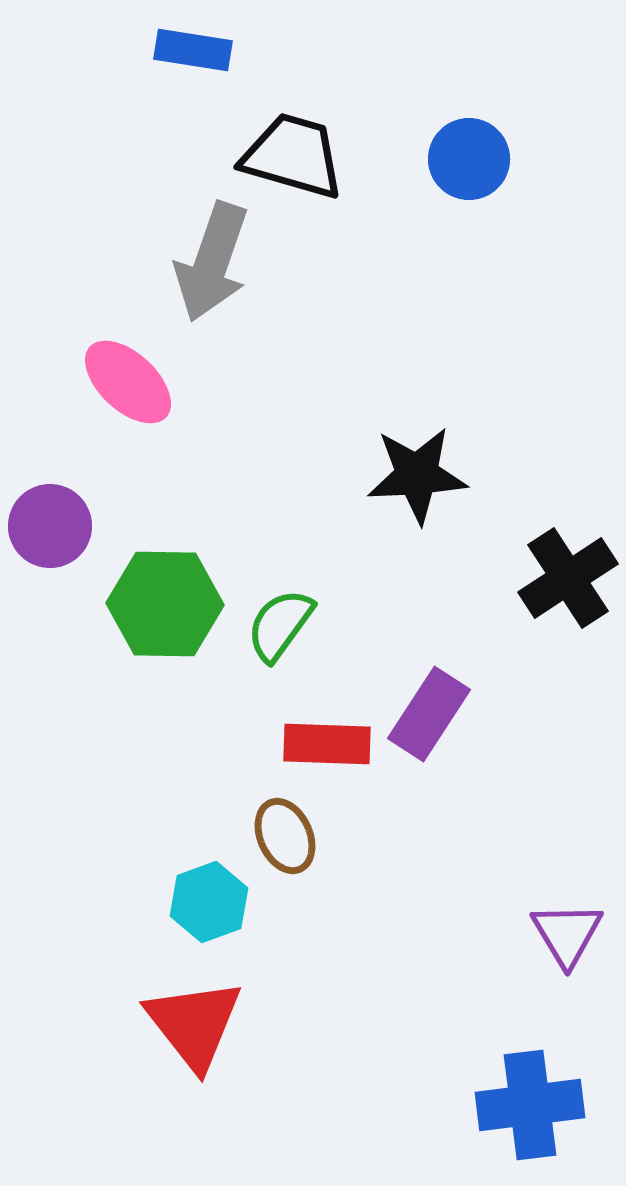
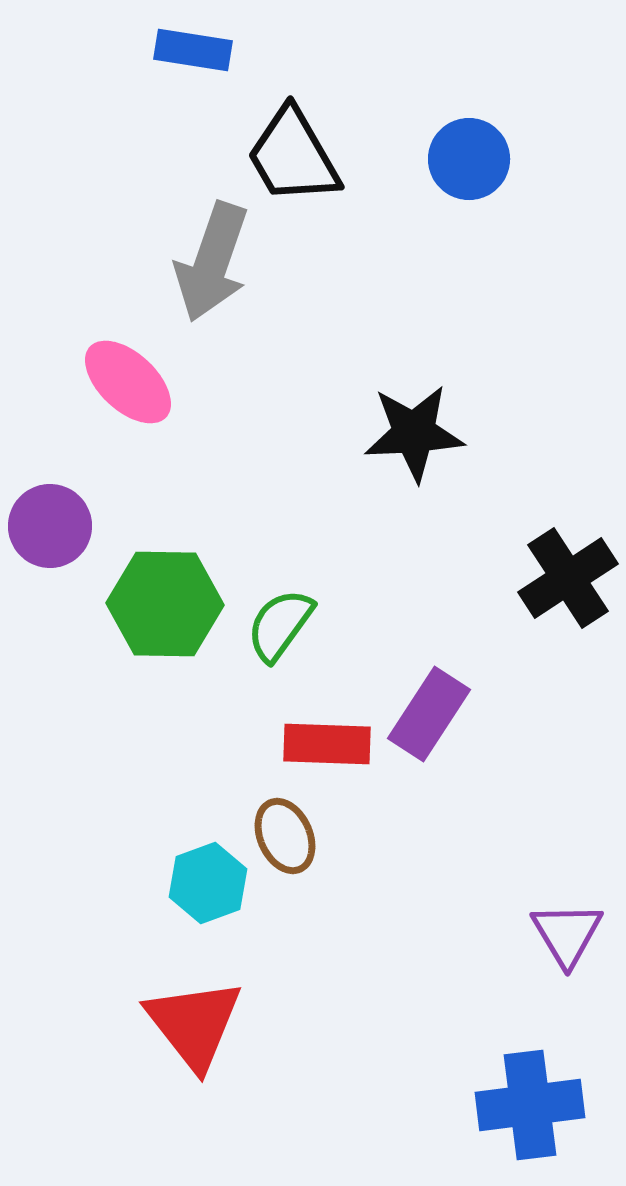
black trapezoid: rotated 136 degrees counterclockwise
black star: moved 3 px left, 42 px up
cyan hexagon: moved 1 px left, 19 px up
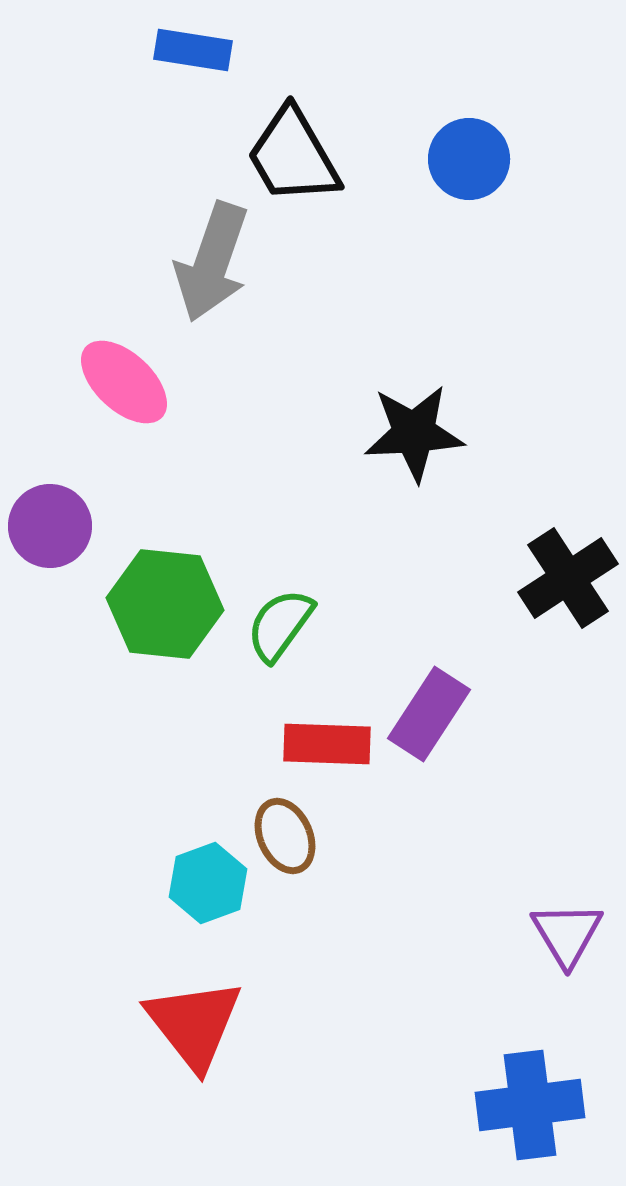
pink ellipse: moved 4 px left
green hexagon: rotated 5 degrees clockwise
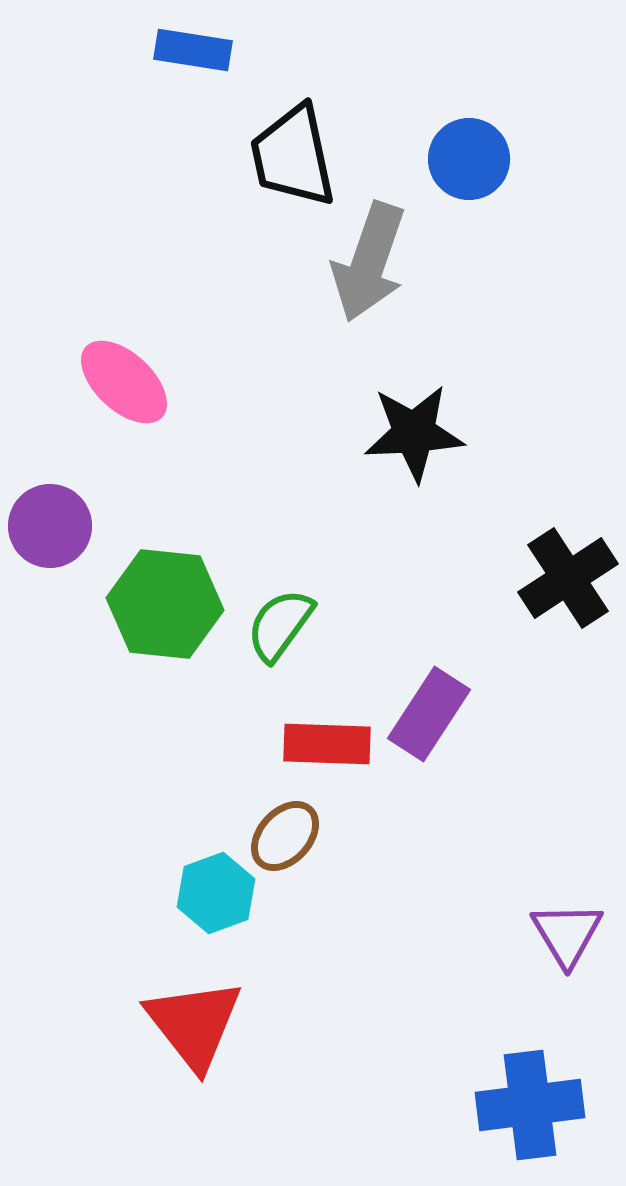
black trapezoid: rotated 18 degrees clockwise
gray arrow: moved 157 px right
brown ellipse: rotated 66 degrees clockwise
cyan hexagon: moved 8 px right, 10 px down
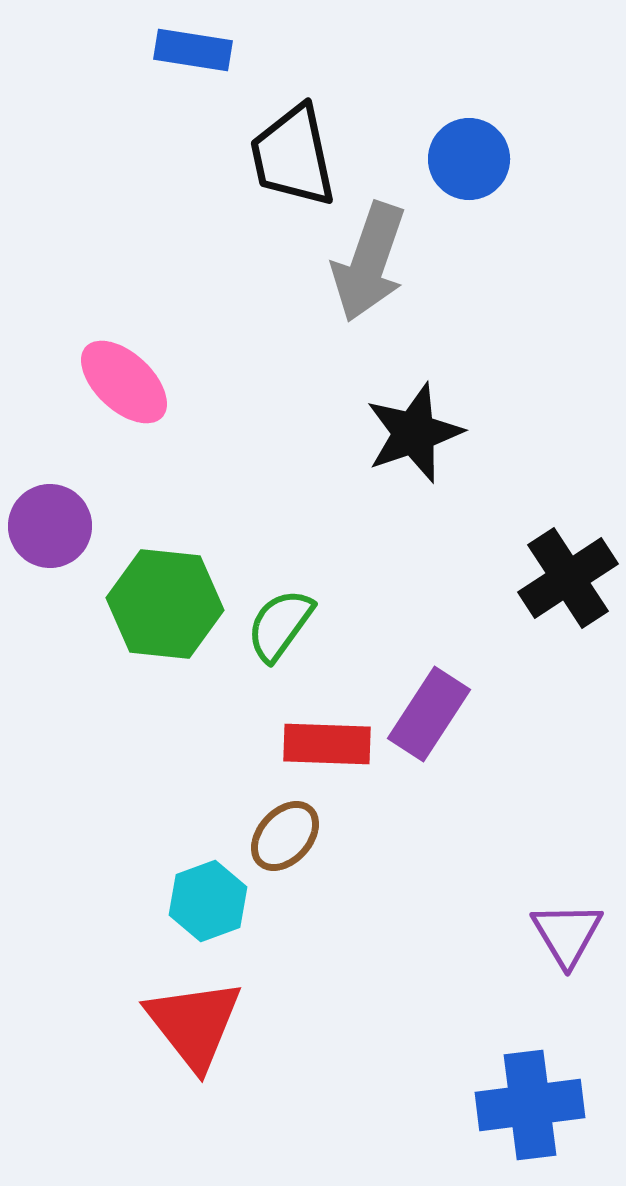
black star: rotated 16 degrees counterclockwise
cyan hexagon: moved 8 px left, 8 px down
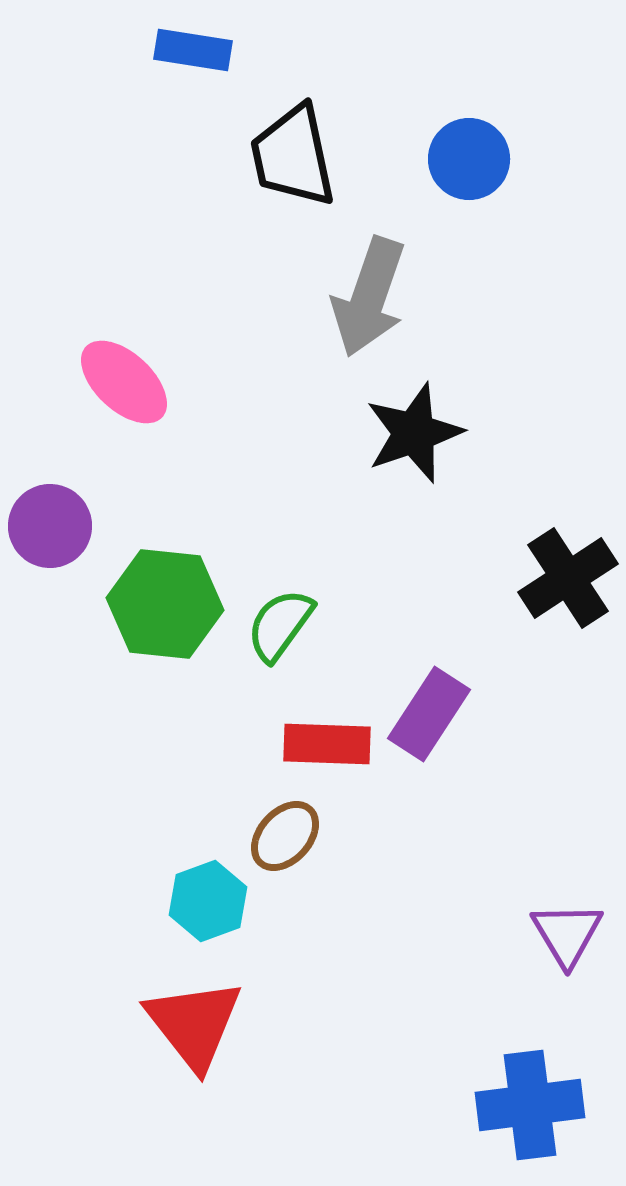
gray arrow: moved 35 px down
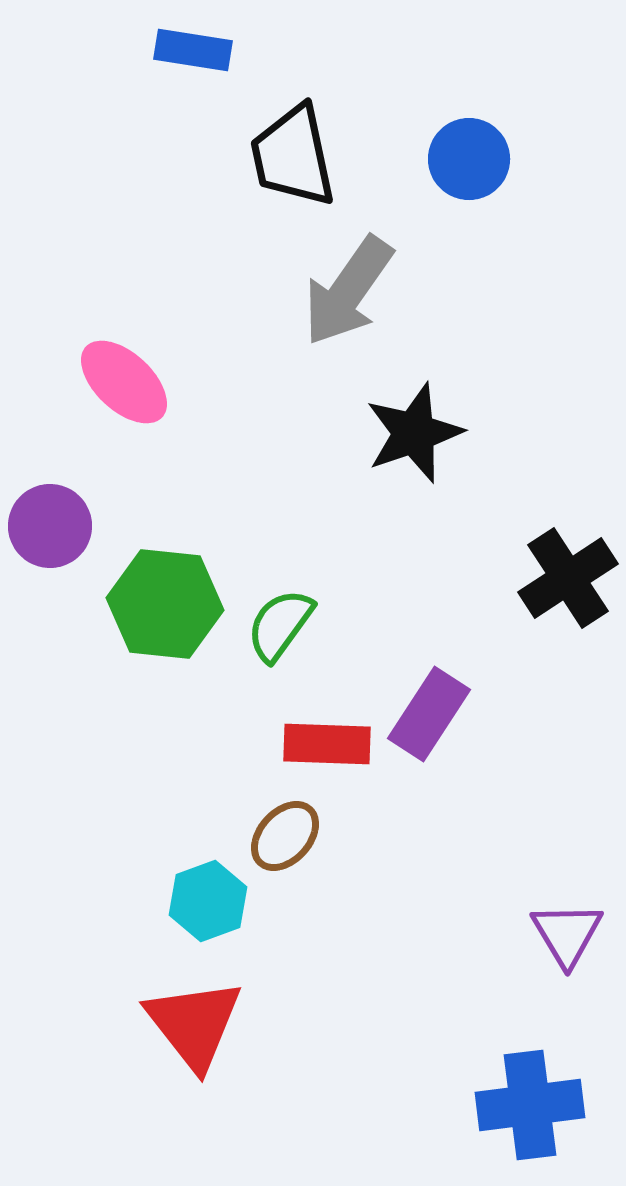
gray arrow: moved 21 px left, 6 px up; rotated 16 degrees clockwise
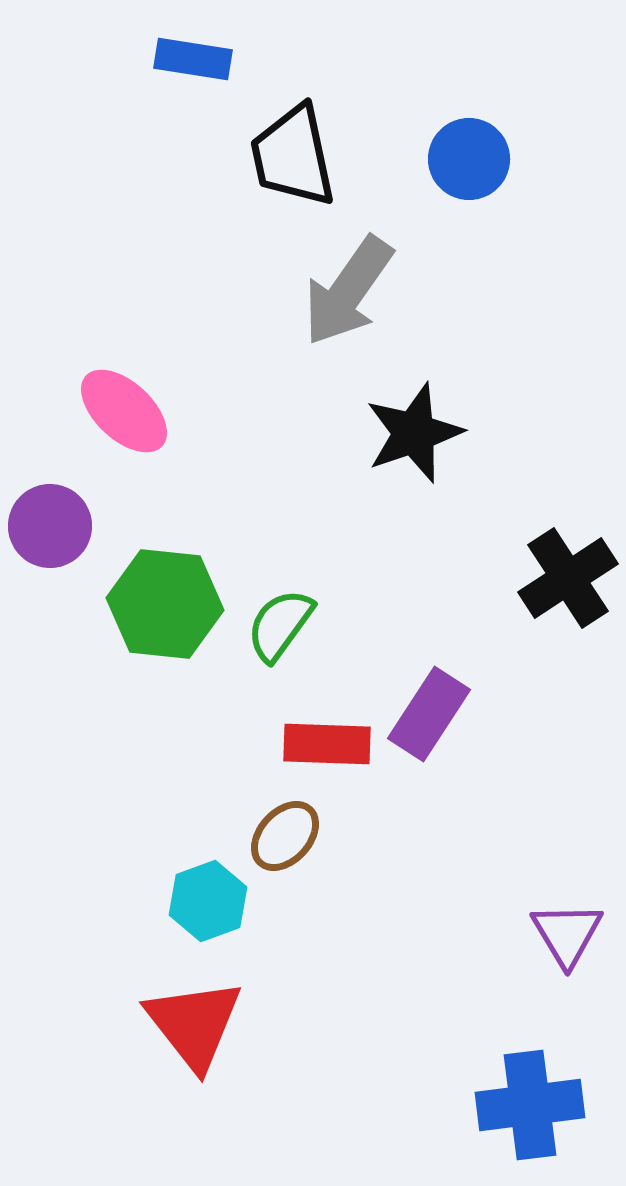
blue rectangle: moved 9 px down
pink ellipse: moved 29 px down
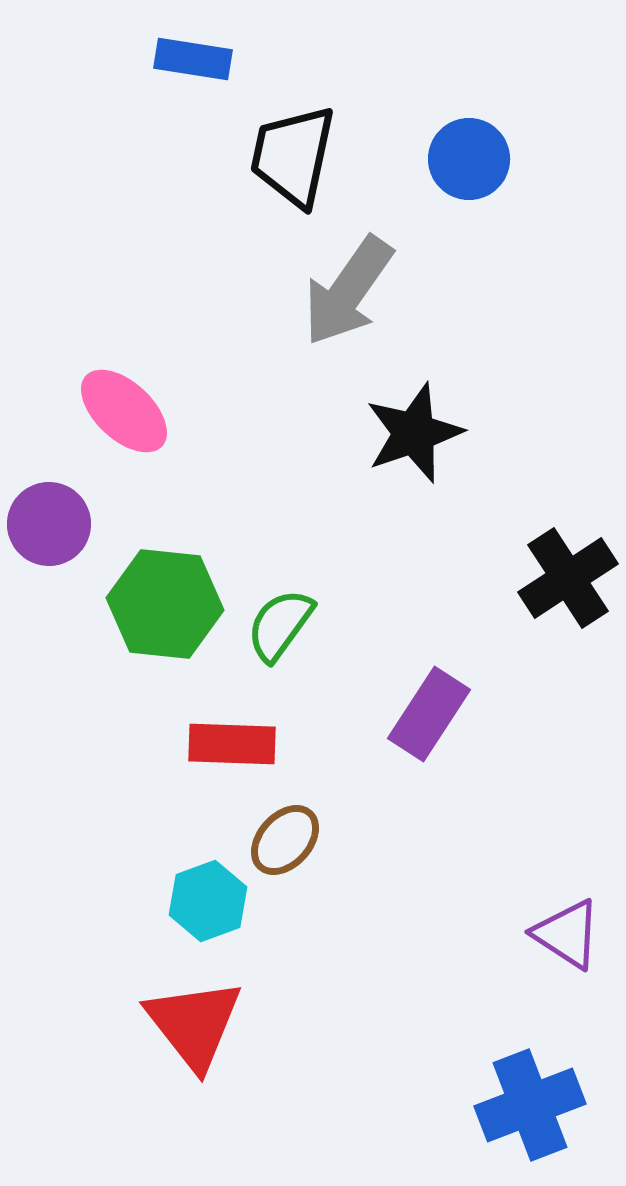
black trapezoid: rotated 24 degrees clockwise
purple circle: moved 1 px left, 2 px up
red rectangle: moved 95 px left
brown ellipse: moved 4 px down
purple triangle: rotated 26 degrees counterclockwise
blue cross: rotated 14 degrees counterclockwise
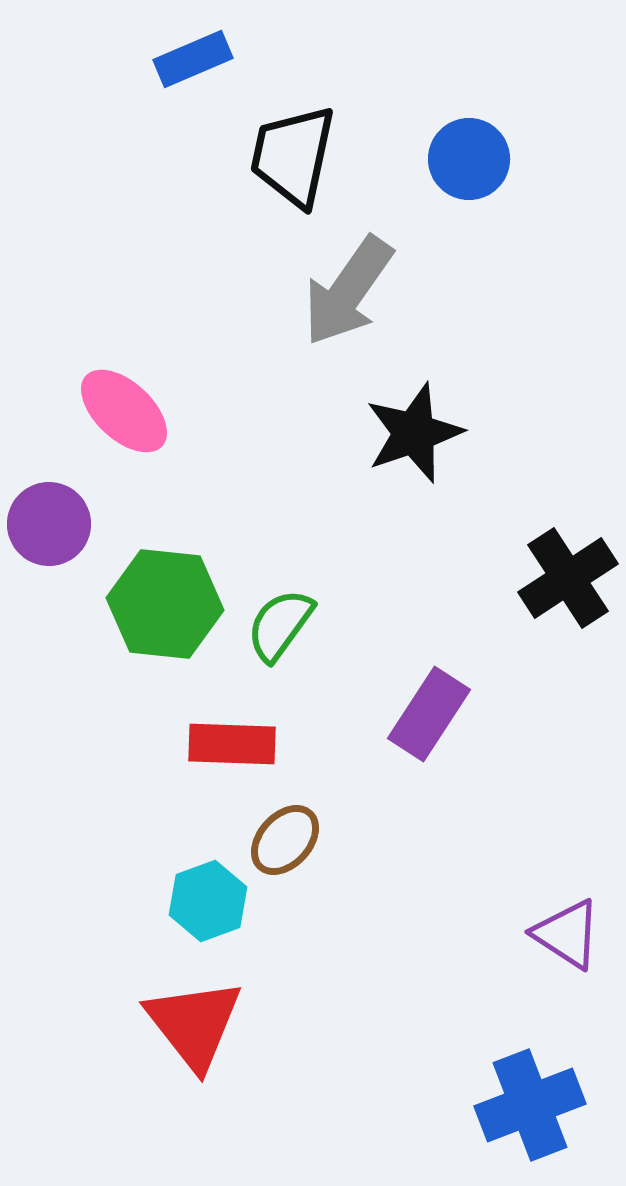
blue rectangle: rotated 32 degrees counterclockwise
